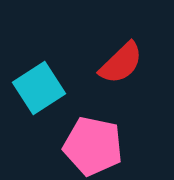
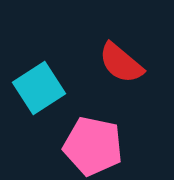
red semicircle: rotated 84 degrees clockwise
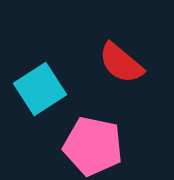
cyan square: moved 1 px right, 1 px down
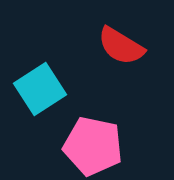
red semicircle: moved 17 px up; rotated 9 degrees counterclockwise
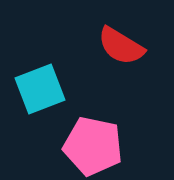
cyan square: rotated 12 degrees clockwise
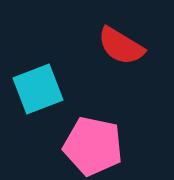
cyan square: moved 2 px left
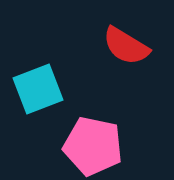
red semicircle: moved 5 px right
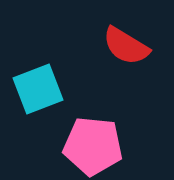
pink pentagon: rotated 6 degrees counterclockwise
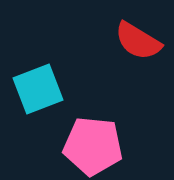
red semicircle: moved 12 px right, 5 px up
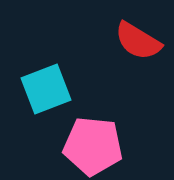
cyan square: moved 8 px right
